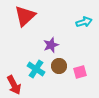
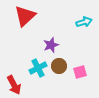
cyan cross: moved 2 px right, 1 px up; rotated 30 degrees clockwise
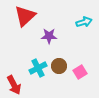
purple star: moved 2 px left, 9 px up; rotated 21 degrees clockwise
pink square: rotated 16 degrees counterclockwise
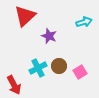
purple star: rotated 21 degrees clockwise
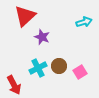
purple star: moved 7 px left, 1 px down
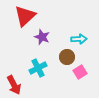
cyan arrow: moved 5 px left, 17 px down; rotated 14 degrees clockwise
brown circle: moved 8 px right, 9 px up
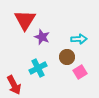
red triangle: moved 4 px down; rotated 15 degrees counterclockwise
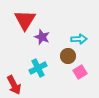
brown circle: moved 1 px right, 1 px up
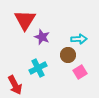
brown circle: moved 1 px up
red arrow: moved 1 px right
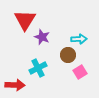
red arrow: rotated 60 degrees counterclockwise
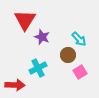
cyan arrow: rotated 49 degrees clockwise
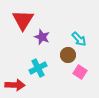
red triangle: moved 2 px left
pink square: rotated 24 degrees counterclockwise
